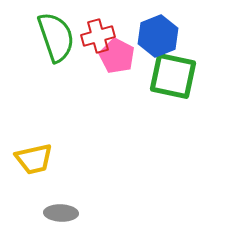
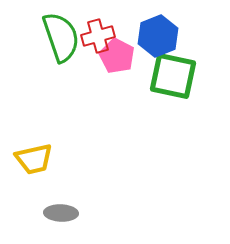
green semicircle: moved 5 px right
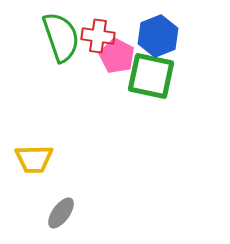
red cross: rotated 24 degrees clockwise
green square: moved 22 px left
yellow trapezoid: rotated 12 degrees clockwise
gray ellipse: rotated 56 degrees counterclockwise
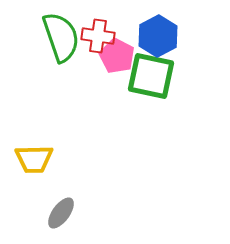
blue hexagon: rotated 6 degrees counterclockwise
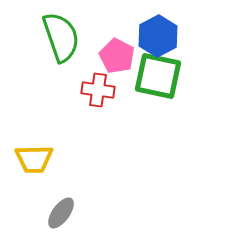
red cross: moved 54 px down
green square: moved 7 px right
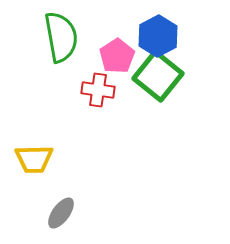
green semicircle: rotated 9 degrees clockwise
pink pentagon: rotated 12 degrees clockwise
green square: rotated 27 degrees clockwise
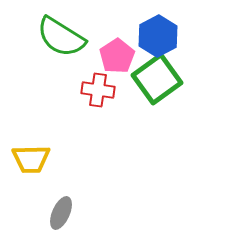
green semicircle: rotated 132 degrees clockwise
green square: moved 1 px left, 3 px down; rotated 15 degrees clockwise
yellow trapezoid: moved 3 px left
gray ellipse: rotated 12 degrees counterclockwise
